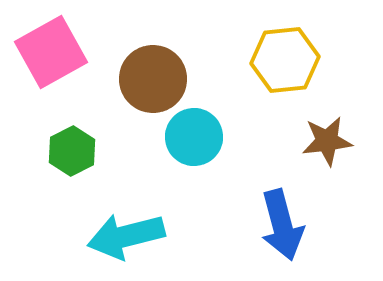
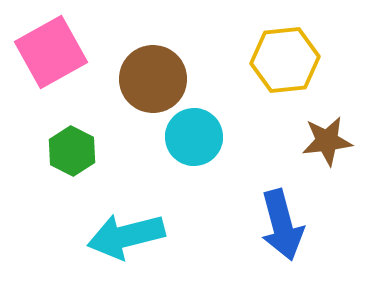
green hexagon: rotated 6 degrees counterclockwise
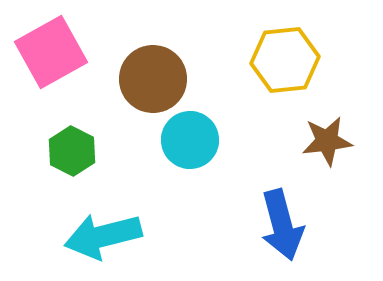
cyan circle: moved 4 px left, 3 px down
cyan arrow: moved 23 px left
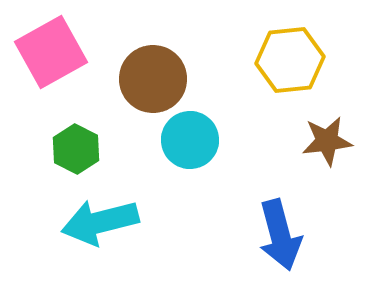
yellow hexagon: moved 5 px right
green hexagon: moved 4 px right, 2 px up
blue arrow: moved 2 px left, 10 px down
cyan arrow: moved 3 px left, 14 px up
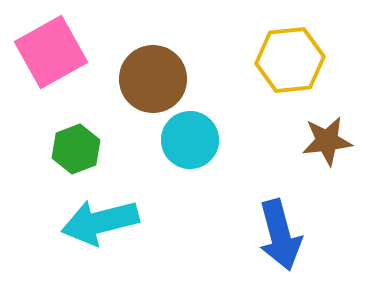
green hexagon: rotated 12 degrees clockwise
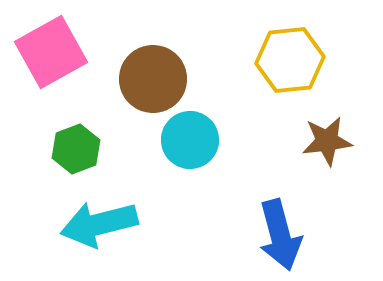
cyan arrow: moved 1 px left, 2 px down
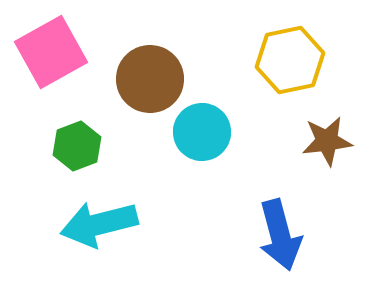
yellow hexagon: rotated 6 degrees counterclockwise
brown circle: moved 3 px left
cyan circle: moved 12 px right, 8 px up
green hexagon: moved 1 px right, 3 px up
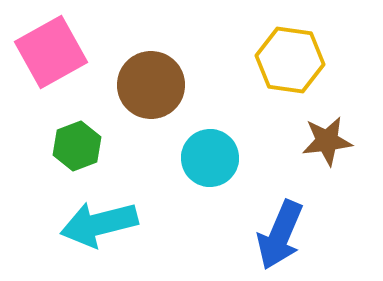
yellow hexagon: rotated 20 degrees clockwise
brown circle: moved 1 px right, 6 px down
cyan circle: moved 8 px right, 26 px down
blue arrow: rotated 38 degrees clockwise
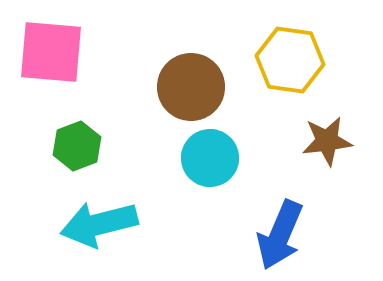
pink square: rotated 34 degrees clockwise
brown circle: moved 40 px right, 2 px down
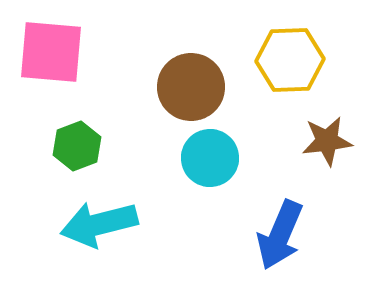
yellow hexagon: rotated 10 degrees counterclockwise
